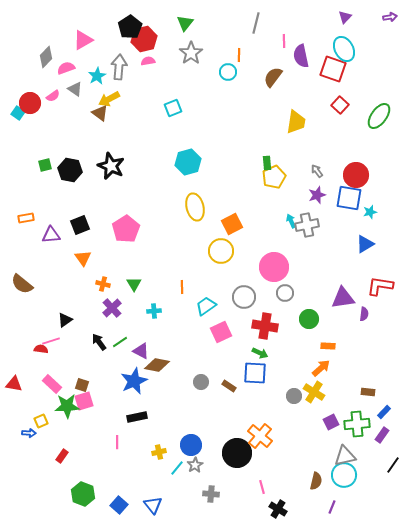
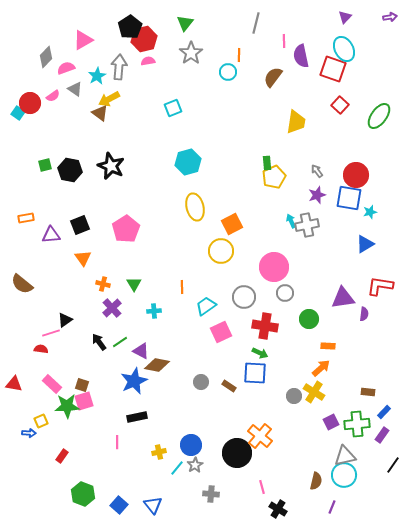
pink line at (51, 341): moved 8 px up
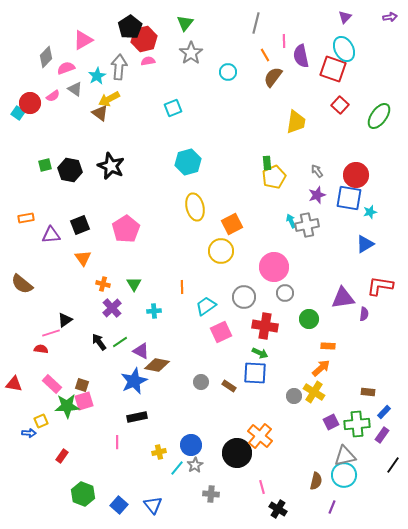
orange line at (239, 55): moved 26 px right; rotated 32 degrees counterclockwise
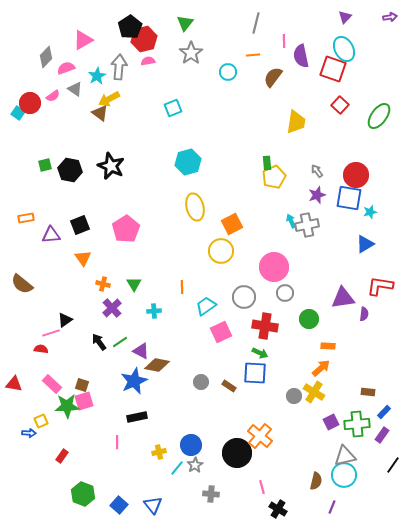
orange line at (265, 55): moved 12 px left; rotated 64 degrees counterclockwise
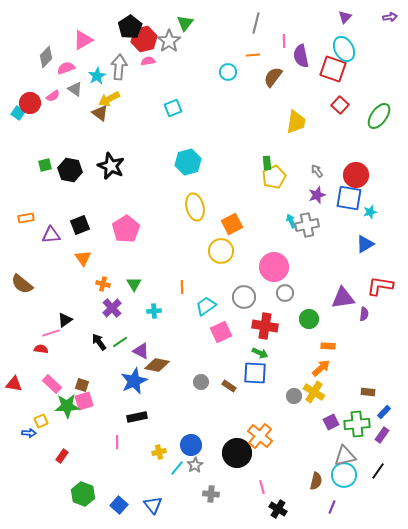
gray star at (191, 53): moved 22 px left, 12 px up
black line at (393, 465): moved 15 px left, 6 px down
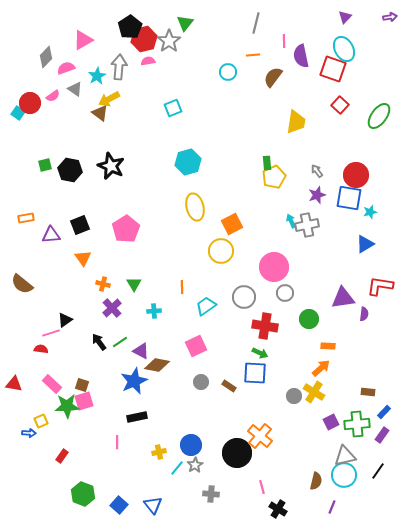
pink square at (221, 332): moved 25 px left, 14 px down
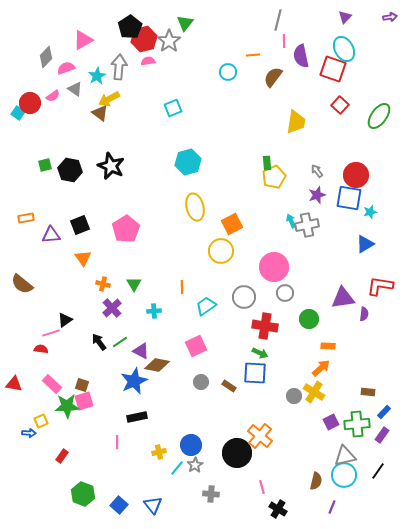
gray line at (256, 23): moved 22 px right, 3 px up
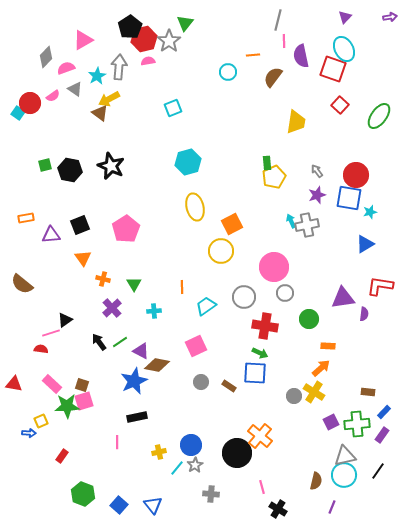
orange cross at (103, 284): moved 5 px up
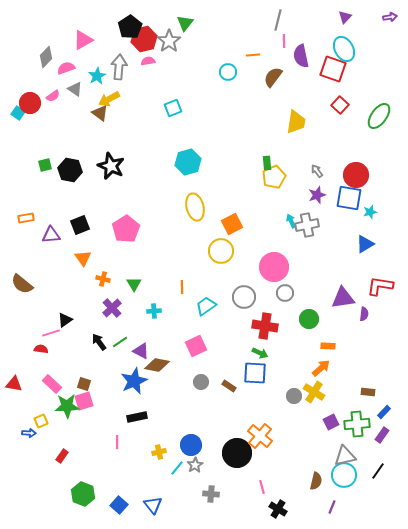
brown square at (82, 385): moved 2 px right, 1 px up
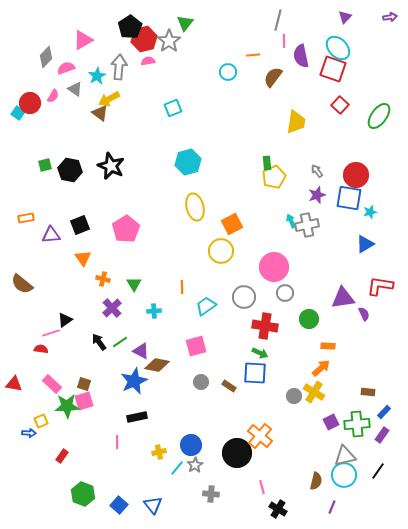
cyan ellipse at (344, 49): moved 6 px left, 1 px up; rotated 15 degrees counterclockwise
pink semicircle at (53, 96): rotated 24 degrees counterclockwise
purple semicircle at (364, 314): rotated 32 degrees counterclockwise
pink square at (196, 346): rotated 10 degrees clockwise
